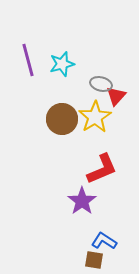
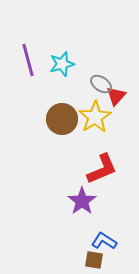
gray ellipse: rotated 20 degrees clockwise
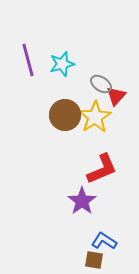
brown circle: moved 3 px right, 4 px up
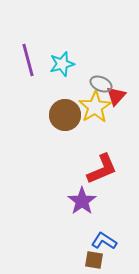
gray ellipse: rotated 10 degrees counterclockwise
yellow star: moved 10 px up
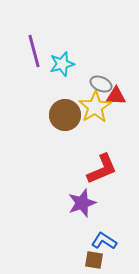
purple line: moved 6 px right, 9 px up
red triangle: rotated 50 degrees clockwise
purple star: moved 2 px down; rotated 16 degrees clockwise
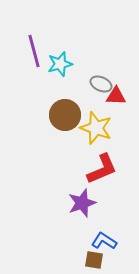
cyan star: moved 2 px left
yellow star: moved 1 px right, 21 px down; rotated 20 degrees counterclockwise
